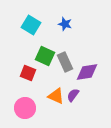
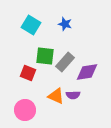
green square: rotated 18 degrees counterclockwise
gray rectangle: rotated 66 degrees clockwise
purple semicircle: rotated 128 degrees counterclockwise
pink circle: moved 2 px down
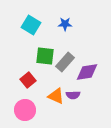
blue star: rotated 16 degrees counterclockwise
red square: moved 7 px down; rotated 28 degrees clockwise
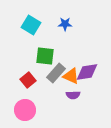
gray rectangle: moved 9 px left, 11 px down
orange triangle: moved 15 px right, 20 px up
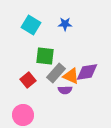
purple semicircle: moved 8 px left, 5 px up
pink circle: moved 2 px left, 5 px down
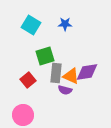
green square: rotated 24 degrees counterclockwise
gray rectangle: rotated 36 degrees counterclockwise
purple semicircle: rotated 16 degrees clockwise
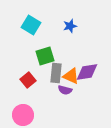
blue star: moved 5 px right, 2 px down; rotated 16 degrees counterclockwise
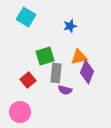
cyan square: moved 5 px left, 8 px up
purple diamond: rotated 60 degrees counterclockwise
orange triangle: moved 8 px right, 19 px up; rotated 36 degrees counterclockwise
pink circle: moved 3 px left, 3 px up
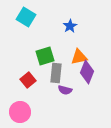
blue star: rotated 16 degrees counterclockwise
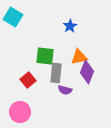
cyan square: moved 13 px left
green square: rotated 24 degrees clockwise
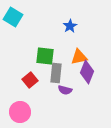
red square: moved 2 px right
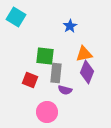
cyan square: moved 3 px right
orange triangle: moved 5 px right, 3 px up
red square: rotated 28 degrees counterclockwise
pink circle: moved 27 px right
